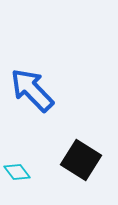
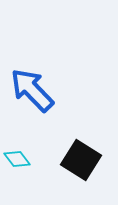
cyan diamond: moved 13 px up
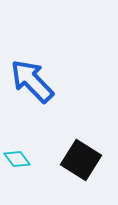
blue arrow: moved 9 px up
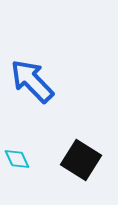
cyan diamond: rotated 12 degrees clockwise
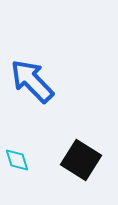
cyan diamond: moved 1 px down; rotated 8 degrees clockwise
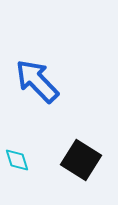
blue arrow: moved 5 px right
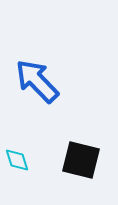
black square: rotated 18 degrees counterclockwise
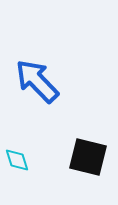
black square: moved 7 px right, 3 px up
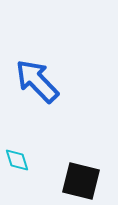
black square: moved 7 px left, 24 px down
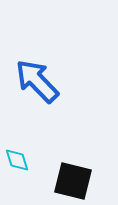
black square: moved 8 px left
